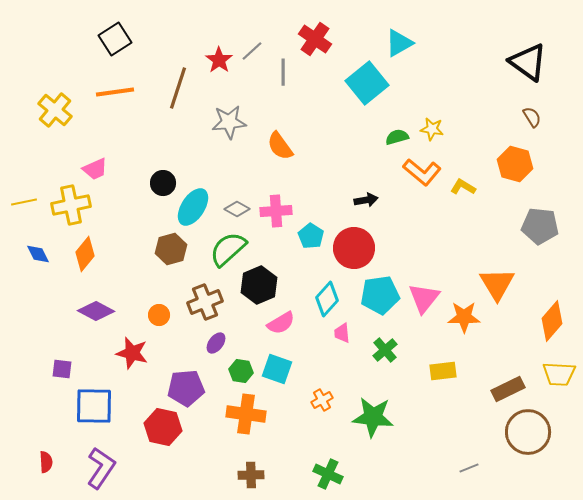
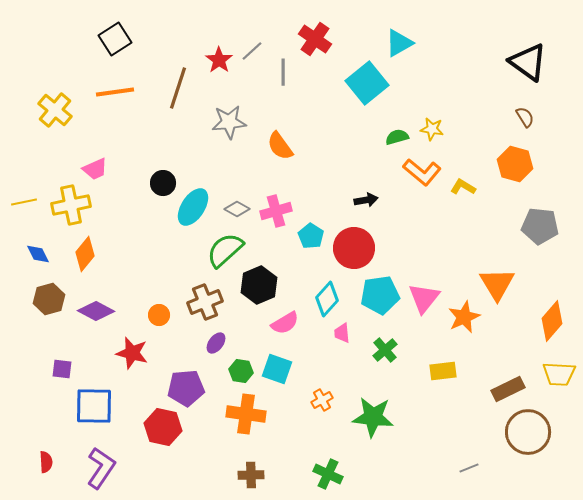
brown semicircle at (532, 117): moved 7 px left
pink cross at (276, 211): rotated 12 degrees counterclockwise
brown hexagon at (171, 249): moved 122 px left, 50 px down
green semicircle at (228, 249): moved 3 px left, 1 px down
orange star at (464, 317): rotated 24 degrees counterclockwise
pink semicircle at (281, 323): moved 4 px right
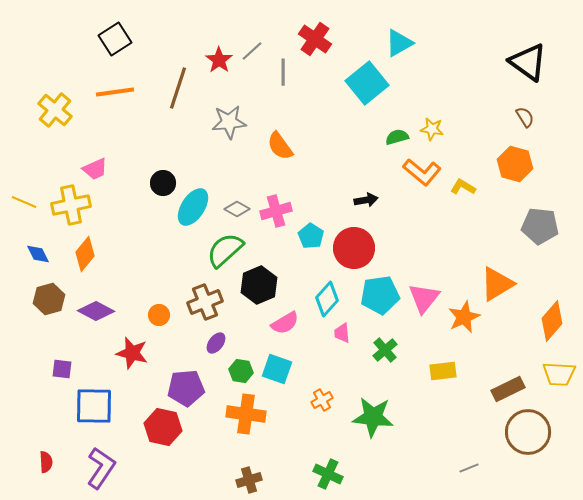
yellow line at (24, 202): rotated 35 degrees clockwise
orange triangle at (497, 284): rotated 30 degrees clockwise
brown cross at (251, 475): moved 2 px left, 5 px down; rotated 15 degrees counterclockwise
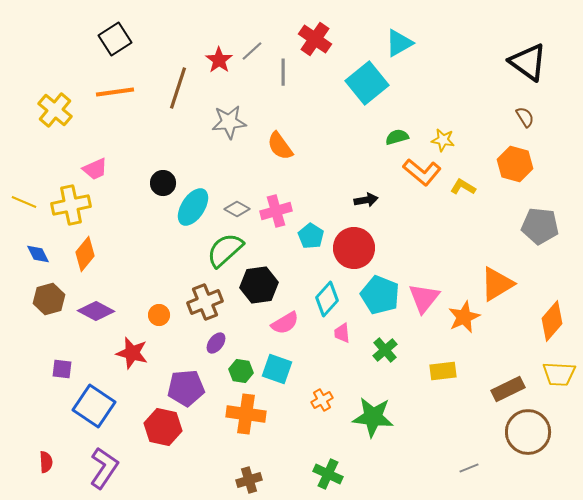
yellow star at (432, 129): moved 11 px right, 11 px down
black hexagon at (259, 285): rotated 15 degrees clockwise
cyan pentagon at (380, 295): rotated 30 degrees clockwise
blue square at (94, 406): rotated 33 degrees clockwise
purple L-shape at (101, 468): moved 3 px right
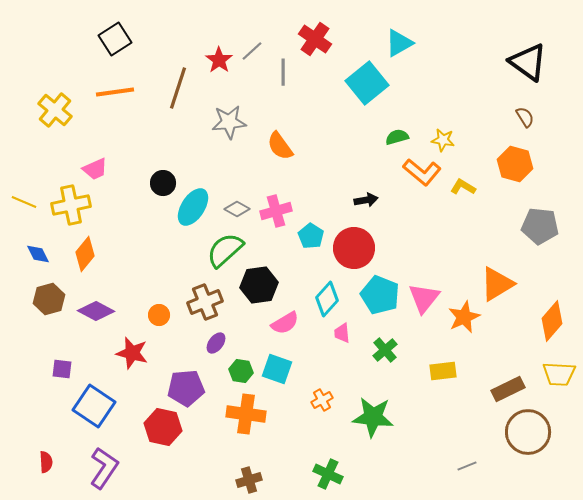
gray line at (469, 468): moved 2 px left, 2 px up
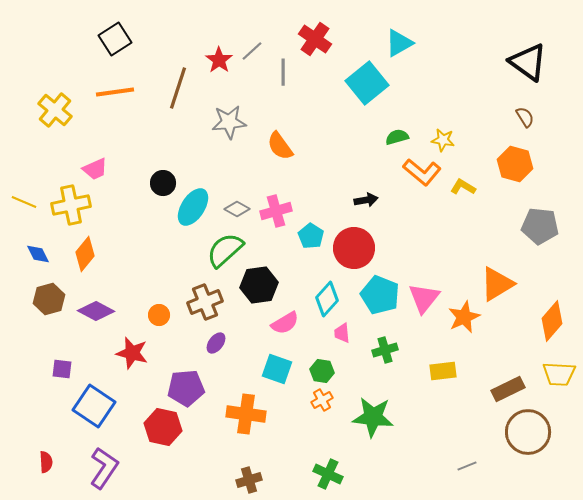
green cross at (385, 350): rotated 25 degrees clockwise
green hexagon at (241, 371): moved 81 px right
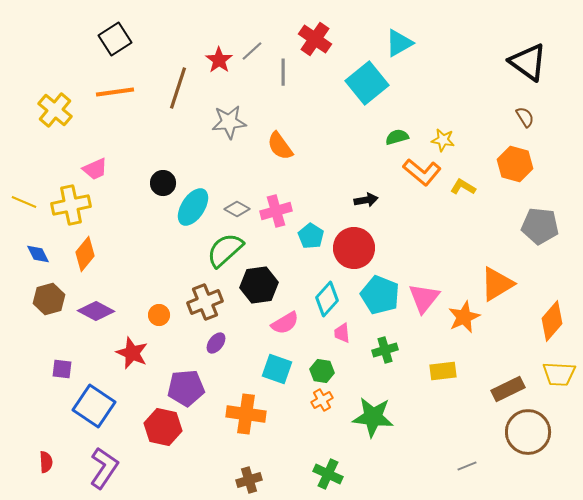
red star at (132, 353): rotated 8 degrees clockwise
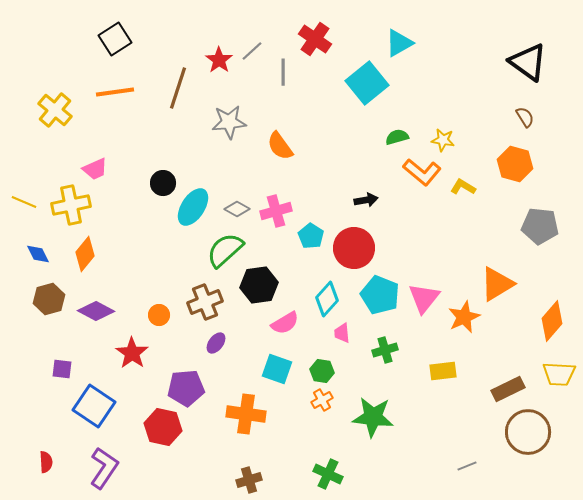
red star at (132, 353): rotated 12 degrees clockwise
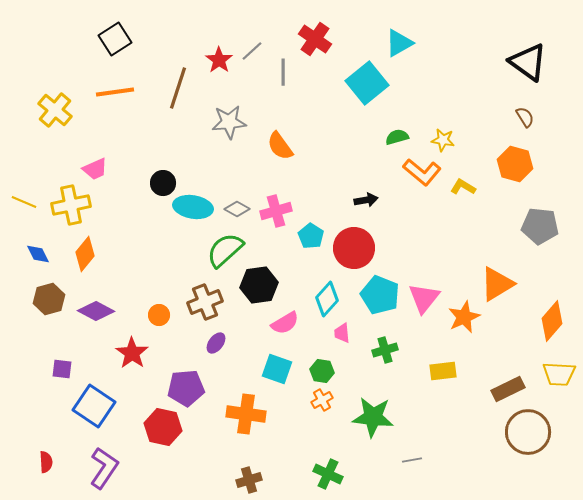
cyan ellipse at (193, 207): rotated 66 degrees clockwise
gray line at (467, 466): moved 55 px left, 6 px up; rotated 12 degrees clockwise
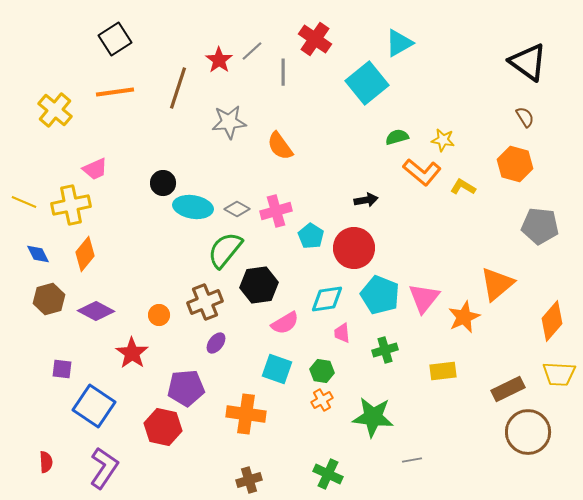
green semicircle at (225, 250): rotated 9 degrees counterclockwise
orange triangle at (497, 284): rotated 9 degrees counterclockwise
cyan diamond at (327, 299): rotated 40 degrees clockwise
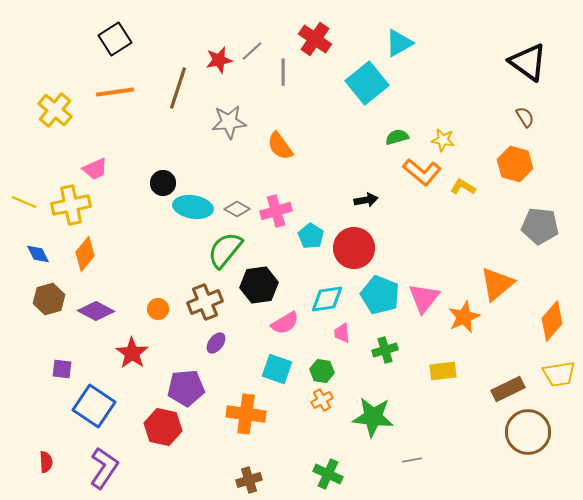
red star at (219, 60): rotated 24 degrees clockwise
orange circle at (159, 315): moved 1 px left, 6 px up
yellow trapezoid at (559, 374): rotated 12 degrees counterclockwise
